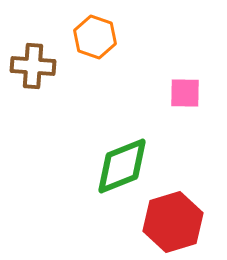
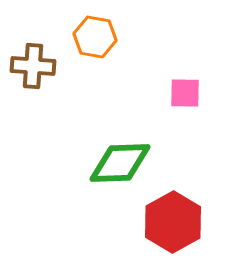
orange hexagon: rotated 9 degrees counterclockwise
green diamond: moved 2 px left, 3 px up; rotated 20 degrees clockwise
red hexagon: rotated 12 degrees counterclockwise
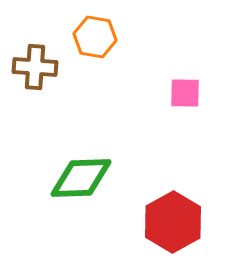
brown cross: moved 2 px right, 1 px down
green diamond: moved 39 px left, 15 px down
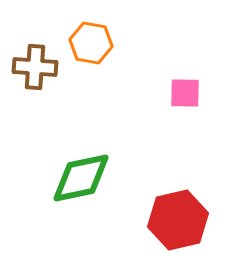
orange hexagon: moved 4 px left, 6 px down
green diamond: rotated 10 degrees counterclockwise
red hexagon: moved 5 px right, 2 px up; rotated 16 degrees clockwise
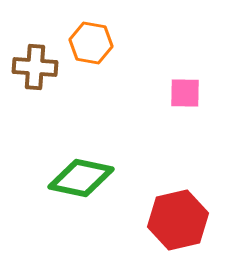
green diamond: rotated 24 degrees clockwise
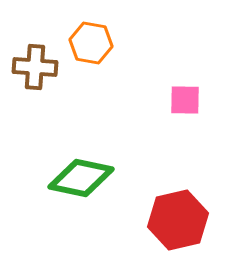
pink square: moved 7 px down
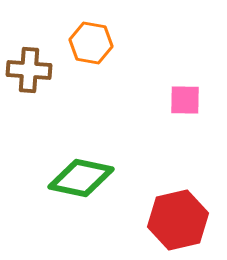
brown cross: moved 6 px left, 3 px down
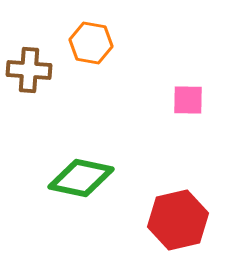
pink square: moved 3 px right
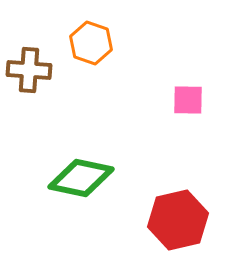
orange hexagon: rotated 9 degrees clockwise
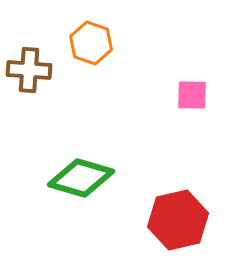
pink square: moved 4 px right, 5 px up
green diamond: rotated 4 degrees clockwise
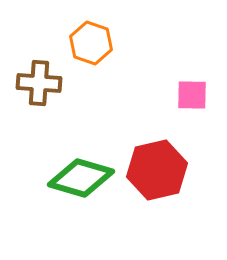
brown cross: moved 10 px right, 13 px down
red hexagon: moved 21 px left, 50 px up
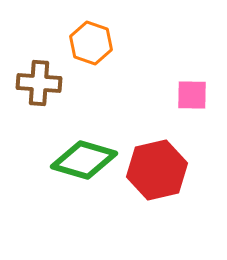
green diamond: moved 3 px right, 18 px up
